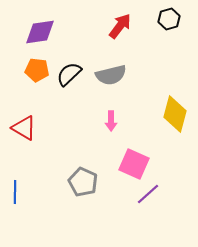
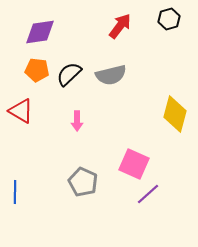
pink arrow: moved 34 px left
red triangle: moved 3 px left, 17 px up
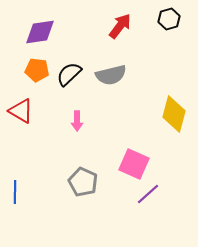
yellow diamond: moved 1 px left
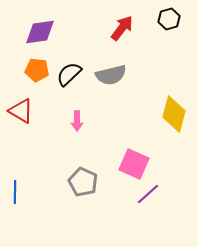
red arrow: moved 2 px right, 2 px down
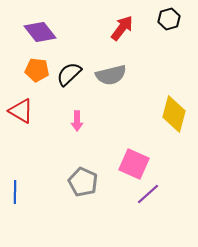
purple diamond: rotated 60 degrees clockwise
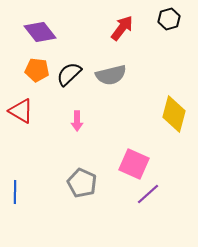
gray pentagon: moved 1 px left, 1 px down
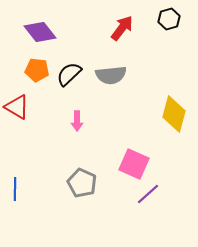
gray semicircle: rotated 8 degrees clockwise
red triangle: moved 4 px left, 4 px up
blue line: moved 3 px up
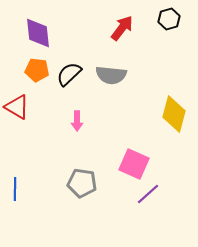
purple diamond: moved 2 px left, 1 px down; rotated 32 degrees clockwise
gray semicircle: rotated 12 degrees clockwise
gray pentagon: rotated 16 degrees counterclockwise
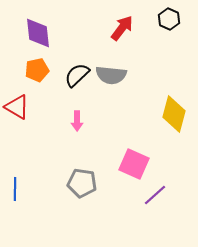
black hexagon: rotated 20 degrees counterclockwise
orange pentagon: rotated 20 degrees counterclockwise
black semicircle: moved 8 px right, 1 px down
purple line: moved 7 px right, 1 px down
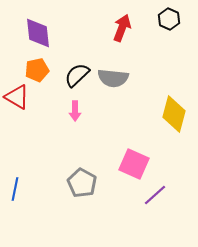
red arrow: rotated 16 degrees counterclockwise
gray semicircle: moved 2 px right, 3 px down
red triangle: moved 10 px up
pink arrow: moved 2 px left, 10 px up
gray pentagon: rotated 20 degrees clockwise
blue line: rotated 10 degrees clockwise
